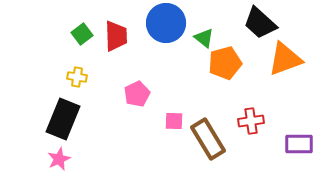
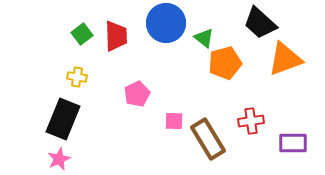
purple rectangle: moved 6 px left, 1 px up
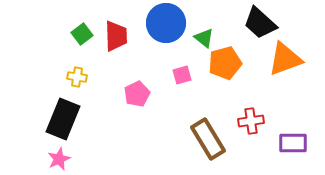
pink square: moved 8 px right, 46 px up; rotated 18 degrees counterclockwise
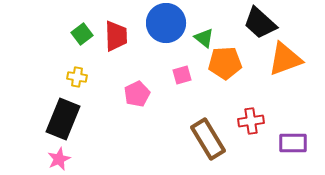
orange pentagon: rotated 12 degrees clockwise
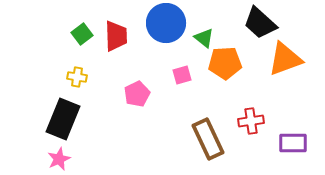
brown rectangle: rotated 6 degrees clockwise
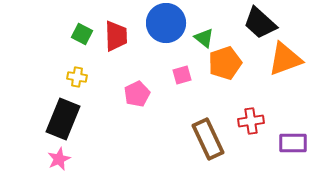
green square: rotated 25 degrees counterclockwise
orange pentagon: rotated 16 degrees counterclockwise
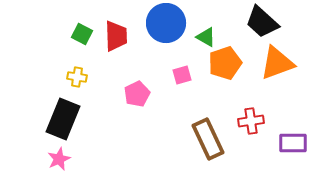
black trapezoid: moved 2 px right, 1 px up
green triangle: moved 2 px right, 1 px up; rotated 10 degrees counterclockwise
orange triangle: moved 8 px left, 4 px down
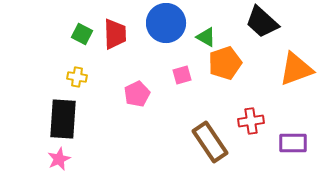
red trapezoid: moved 1 px left, 2 px up
orange triangle: moved 19 px right, 6 px down
black rectangle: rotated 18 degrees counterclockwise
brown rectangle: moved 2 px right, 3 px down; rotated 9 degrees counterclockwise
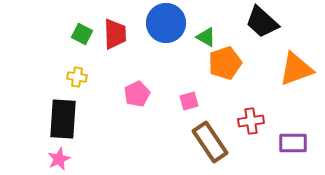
pink square: moved 7 px right, 26 px down
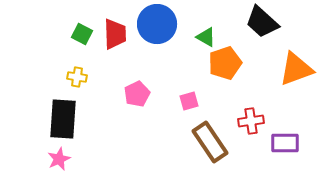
blue circle: moved 9 px left, 1 px down
purple rectangle: moved 8 px left
